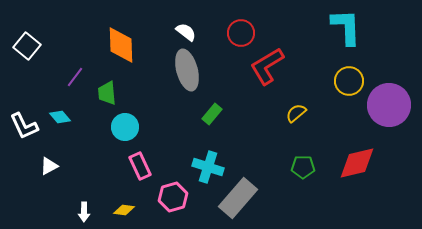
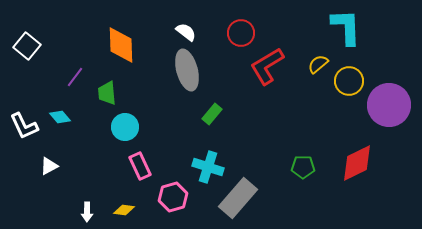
yellow semicircle: moved 22 px right, 49 px up
red diamond: rotated 12 degrees counterclockwise
white arrow: moved 3 px right
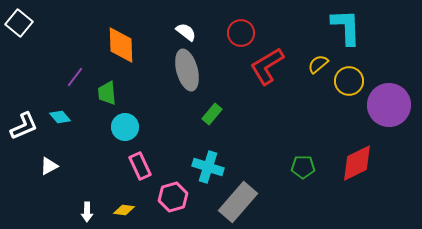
white square: moved 8 px left, 23 px up
white L-shape: rotated 88 degrees counterclockwise
gray rectangle: moved 4 px down
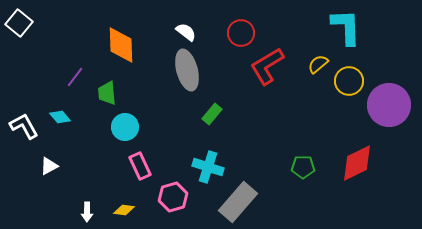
white L-shape: rotated 96 degrees counterclockwise
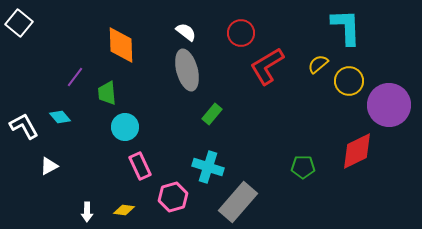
red diamond: moved 12 px up
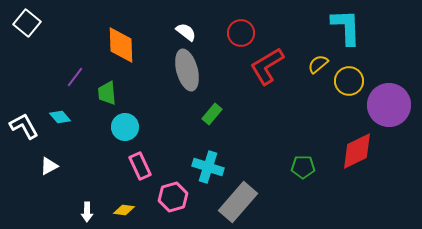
white square: moved 8 px right
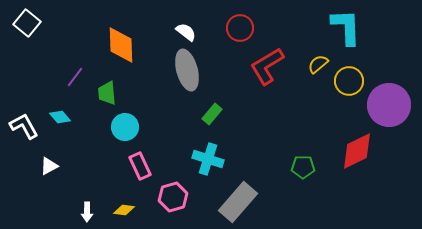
red circle: moved 1 px left, 5 px up
cyan cross: moved 8 px up
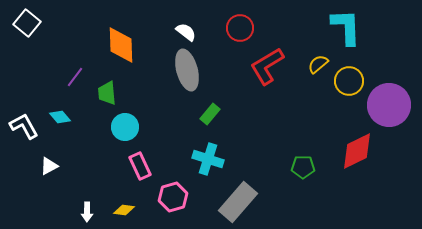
green rectangle: moved 2 px left
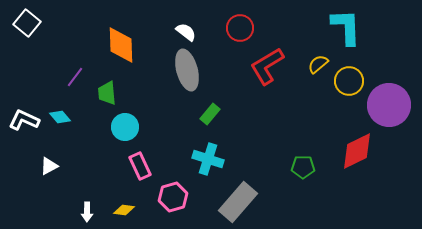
white L-shape: moved 6 px up; rotated 36 degrees counterclockwise
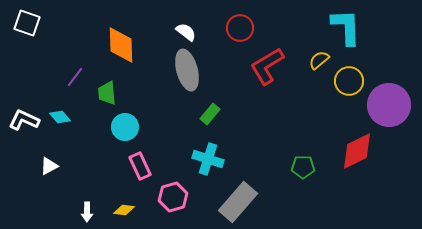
white square: rotated 20 degrees counterclockwise
yellow semicircle: moved 1 px right, 4 px up
